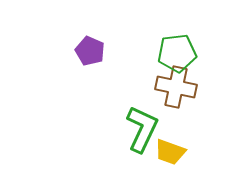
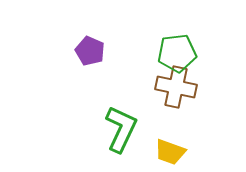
green L-shape: moved 21 px left
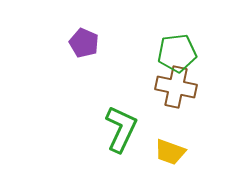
purple pentagon: moved 6 px left, 8 px up
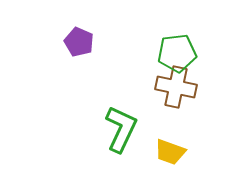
purple pentagon: moved 5 px left, 1 px up
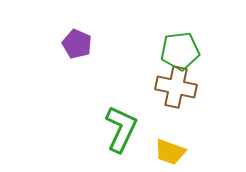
purple pentagon: moved 2 px left, 2 px down
green pentagon: moved 3 px right, 2 px up
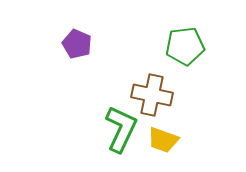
green pentagon: moved 5 px right, 5 px up
brown cross: moved 24 px left, 8 px down
yellow trapezoid: moved 7 px left, 12 px up
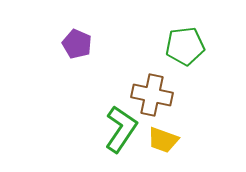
green L-shape: rotated 9 degrees clockwise
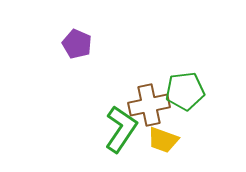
green pentagon: moved 45 px down
brown cross: moved 3 px left, 10 px down; rotated 24 degrees counterclockwise
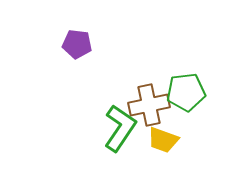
purple pentagon: rotated 16 degrees counterclockwise
green pentagon: moved 1 px right, 1 px down
green L-shape: moved 1 px left, 1 px up
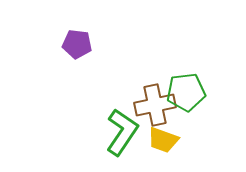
brown cross: moved 6 px right
green L-shape: moved 2 px right, 4 px down
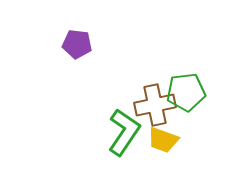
green L-shape: moved 2 px right
